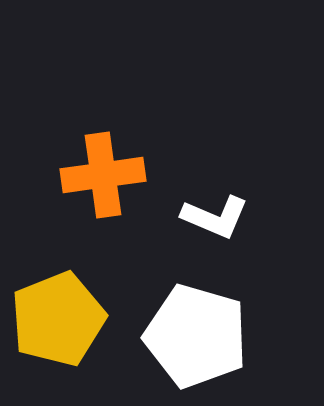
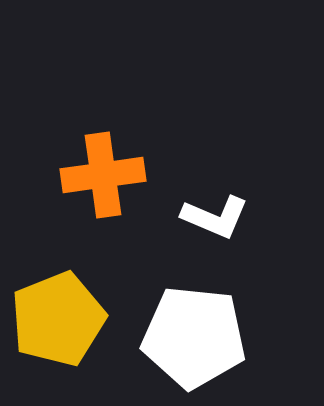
white pentagon: moved 2 px left, 1 px down; rotated 10 degrees counterclockwise
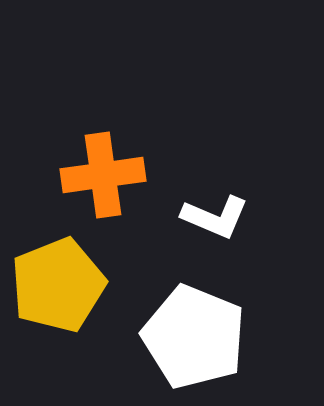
yellow pentagon: moved 34 px up
white pentagon: rotated 16 degrees clockwise
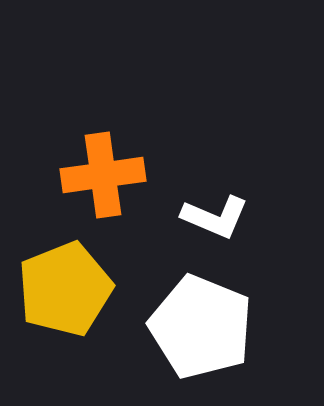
yellow pentagon: moved 7 px right, 4 px down
white pentagon: moved 7 px right, 10 px up
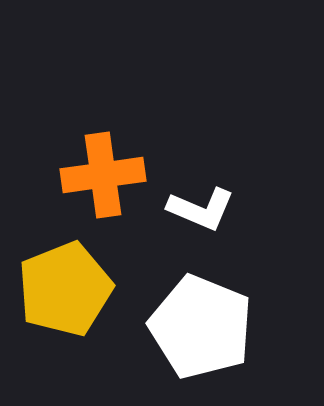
white L-shape: moved 14 px left, 8 px up
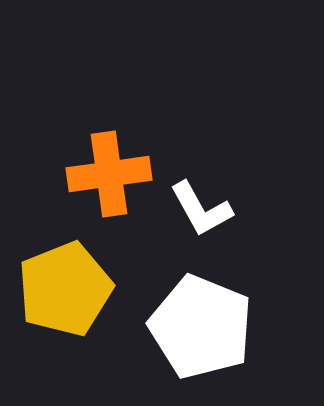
orange cross: moved 6 px right, 1 px up
white L-shape: rotated 38 degrees clockwise
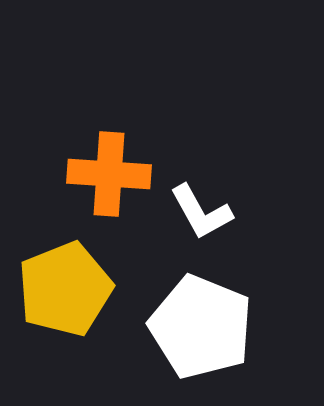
orange cross: rotated 12 degrees clockwise
white L-shape: moved 3 px down
